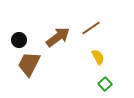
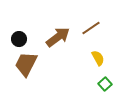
black circle: moved 1 px up
yellow semicircle: moved 1 px down
brown trapezoid: moved 3 px left
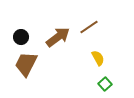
brown line: moved 2 px left, 1 px up
black circle: moved 2 px right, 2 px up
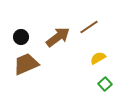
yellow semicircle: rotated 91 degrees counterclockwise
brown trapezoid: rotated 40 degrees clockwise
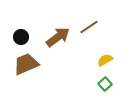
yellow semicircle: moved 7 px right, 2 px down
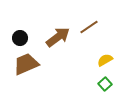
black circle: moved 1 px left, 1 px down
